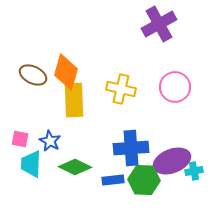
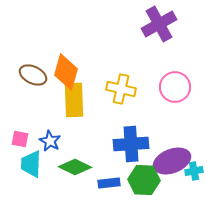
blue cross: moved 4 px up
blue rectangle: moved 4 px left, 3 px down
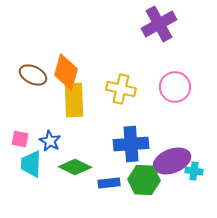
cyan cross: rotated 18 degrees clockwise
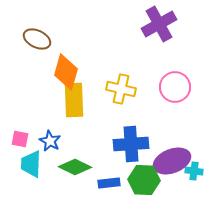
brown ellipse: moved 4 px right, 36 px up
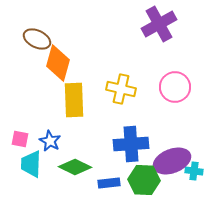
orange diamond: moved 8 px left, 9 px up
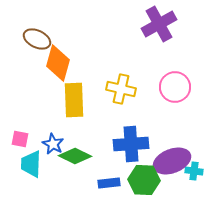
blue star: moved 3 px right, 3 px down
green diamond: moved 11 px up
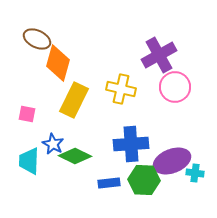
purple cross: moved 31 px down
yellow rectangle: rotated 28 degrees clockwise
pink square: moved 7 px right, 25 px up
cyan trapezoid: moved 2 px left, 3 px up
cyan cross: moved 1 px right, 2 px down
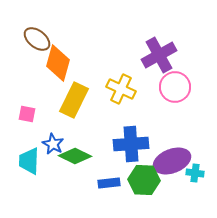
brown ellipse: rotated 12 degrees clockwise
yellow cross: rotated 12 degrees clockwise
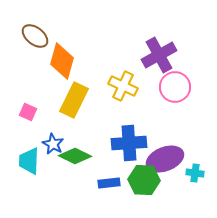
brown ellipse: moved 2 px left, 3 px up
orange diamond: moved 4 px right, 2 px up
yellow cross: moved 2 px right, 3 px up
pink square: moved 1 px right, 2 px up; rotated 12 degrees clockwise
blue cross: moved 2 px left, 1 px up
purple ellipse: moved 7 px left, 2 px up
